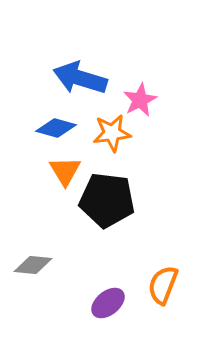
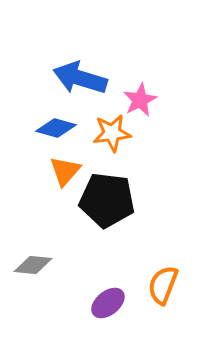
orange triangle: rotated 12 degrees clockwise
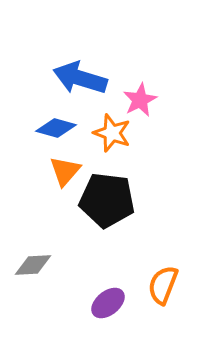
orange star: rotated 27 degrees clockwise
gray diamond: rotated 9 degrees counterclockwise
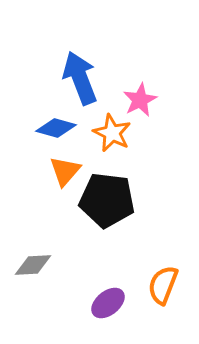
blue arrow: rotated 52 degrees clockwise
orange star: rotated 6 degrees clockwise
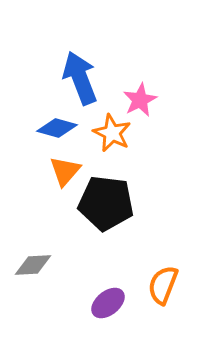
blue diamond: moved 1 px right
black pentagon: moved 1 px left, 3 px down
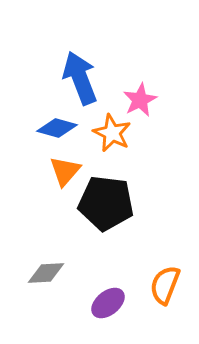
gray diamond: moved 13 px right, 8 px down
orange semicircle: moved 2 px right
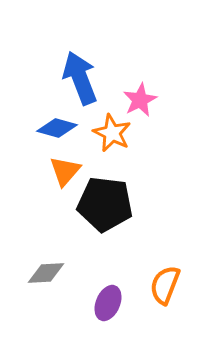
black pentagon: moved 1 px left, 1 px down
purple ellipse: rotated 28 degrees counterclockwise
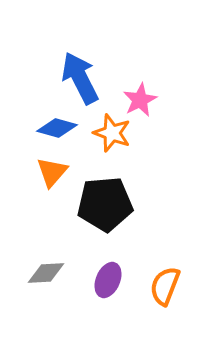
blue arrow: rotated 6 degrees counterclockwise
orange star: rotated 6 degrees counterclockwise
orange triangle: moved 13 px left, 1 px down
black pentagon: rotated 12 degrees counterclockwise
orange semicircle: moved 1 px down
purple ellipse: moved 23 px up
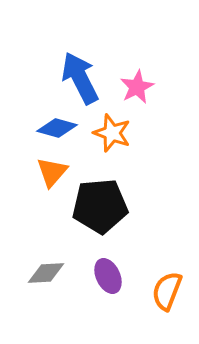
pink star: moved 3 px left, 13 px up
black pentagon: moved 5 px left, 2 px down
purple ellipse: moved 4 px up; rotated 48 degrees counterclockwise
orange semicircle: moved 2 px right, 5 px down
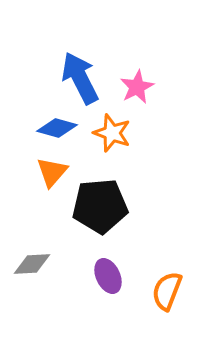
gray diamond: moved 14 px left, 9 px up
